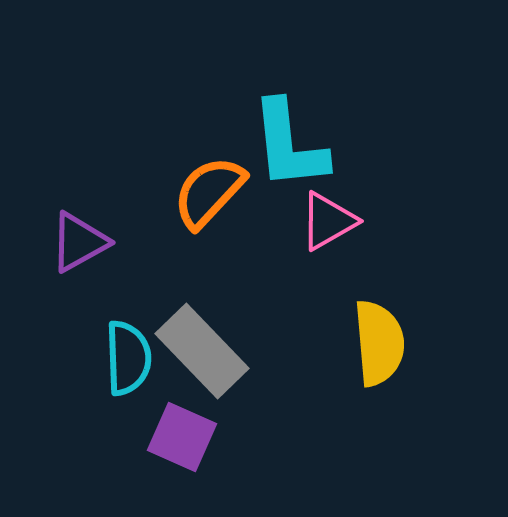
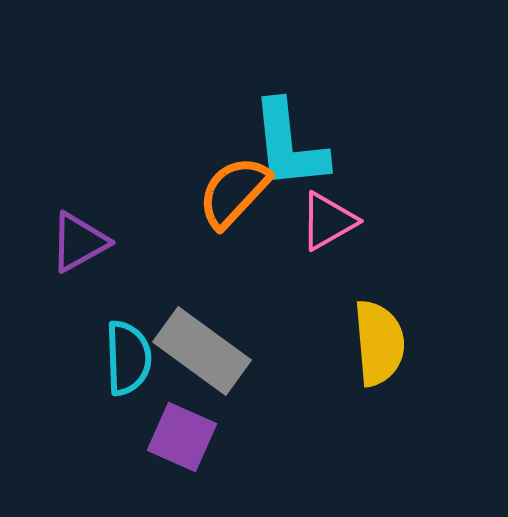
orange semicircle: moved 25 px right
gray rectangle: rotated 10 degrees counterclockwise
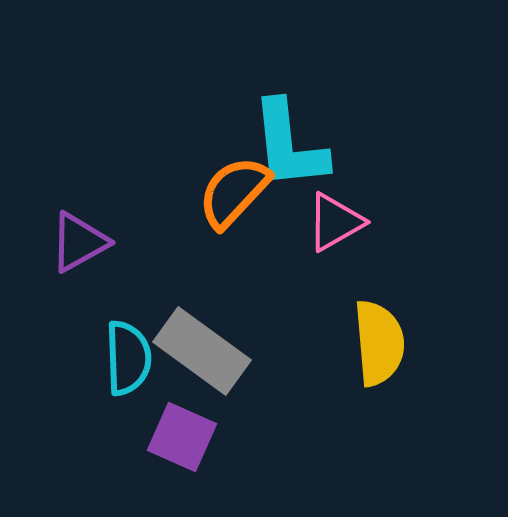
pink triangle: moved 7 px right, 1 px down
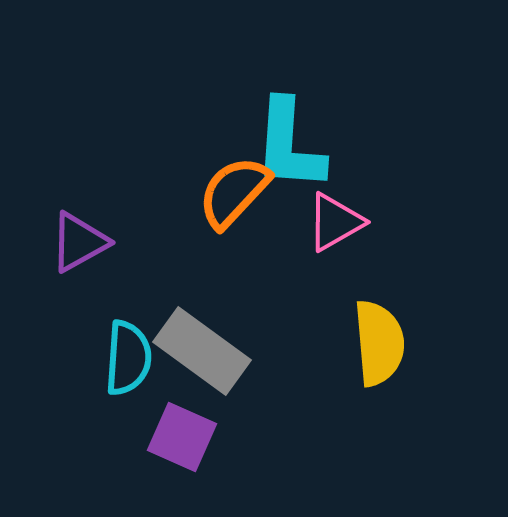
cyan L-shape: rotated 10 degrees clockwise
cyan semicircle: rotated 6 degrees clockwise
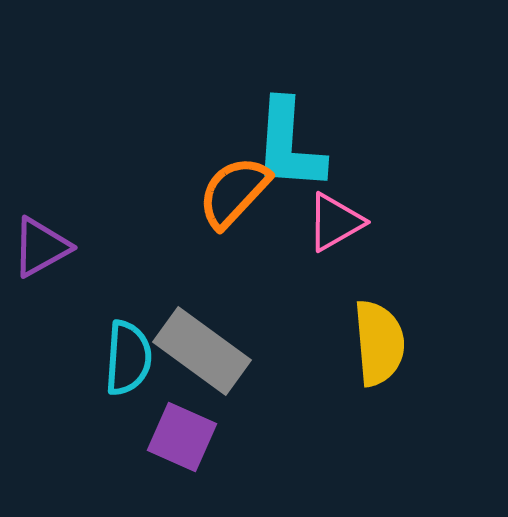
purple triangle: moved 38 px left, 5 px down
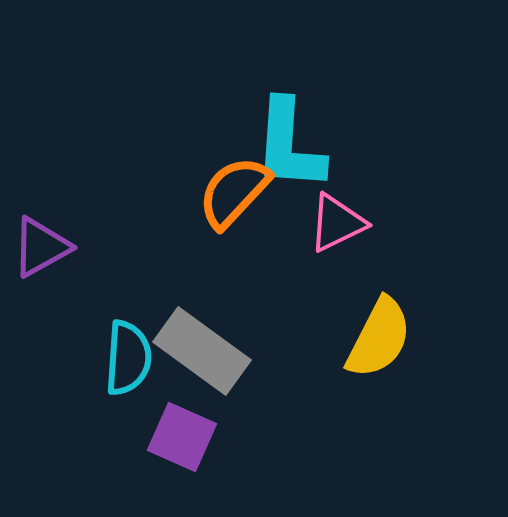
pink triangle: moved 2 px right, 1 px down; rotated 4 degrees clockwise
yellow semicircle: moved 5 px up; rotated 32 degrees clockwise
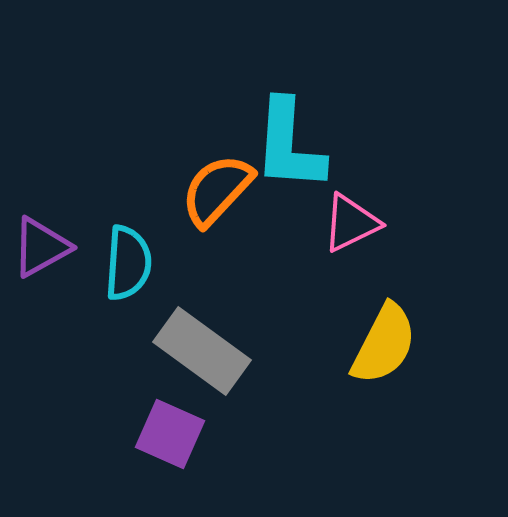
orange semicircle: moved 17 px left, 2 px up
pink triangle: moved 14 px right
yellow semicircle: moved 5 px right, 6 px down
cyan semicircle: moved 95 px up
purple square: moved 12 px left, 3 px up
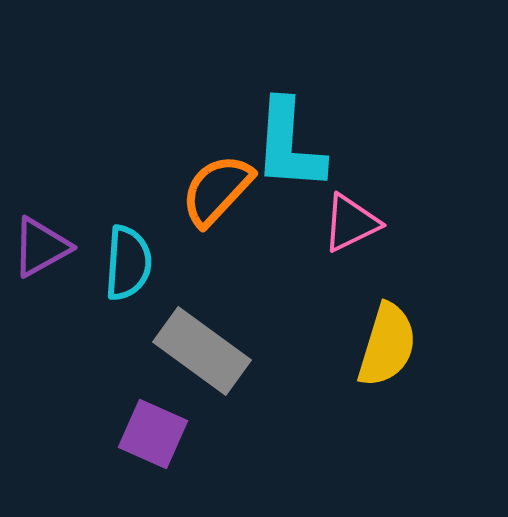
yellow semicircle: moved 3 px right, 1 px down; rotated 10 degrees counterclockwise
purple square: moved 17 px left
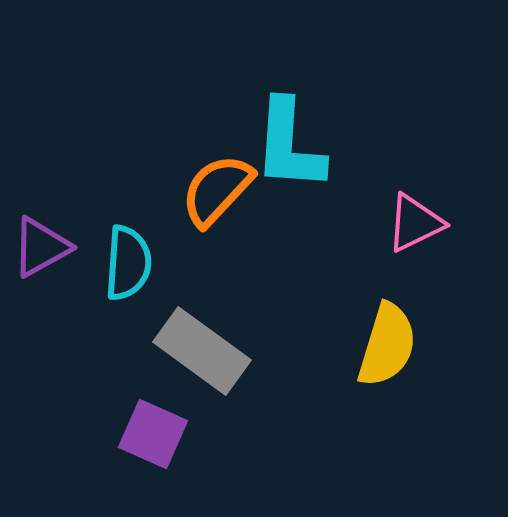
pink triangle: moved 64 px right
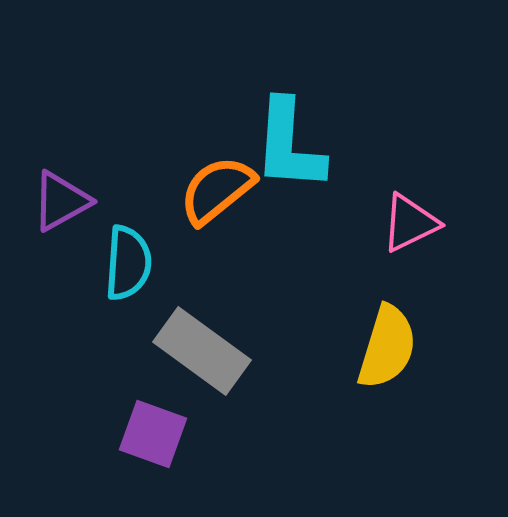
orange semicircle: rotated 8 degrees clockwise
pink triangle: moved 5 px left
purple triangle: moved 20 px right, 46 px up
yellow semicircle: moved 2 px down
purple square: rotated 4 degrees counterclockwise
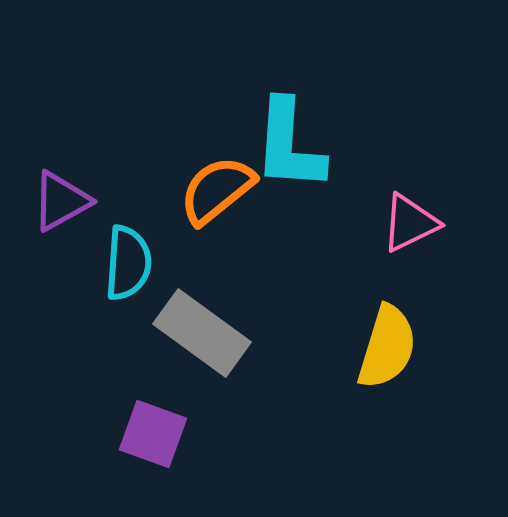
gray rectangle: moved 18 px up
